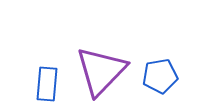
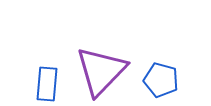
blue pentagon: moved 1 px right, 4 px down; rotated 24 degrees clockwise
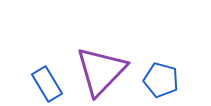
blue rectangle: rotated 36 degrees counterclockwise
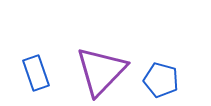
blue rectangle: moved 11 px left, 11 px up; rotated 12 degrees clockwise
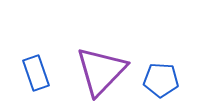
blue pentagon: rotated 12 degrees counterclockwise
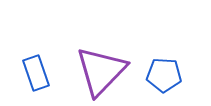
blue pentagon: moved 3 px right, 5 px up
